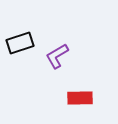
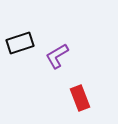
red rectangle: rotated 70 degrees clockwise
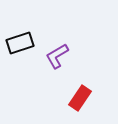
red rectangle: rotated 55 degrees clockwise
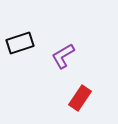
purple L-shape: moved 6 px right
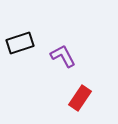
purple L-shape: rotated 92 degrees clockwise
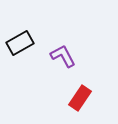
black rectangle: rotated 12 degrees counterclockwise
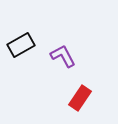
black rectangle: moved 1 px right, 2 px down
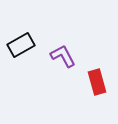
red rectangle: moved 17 px right, 16 px up; rotated 50 degrees counterclockwise
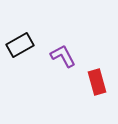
black rectangle: moved 1 px left
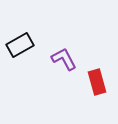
purple L-shape: moved 1 px right, 3 px down
